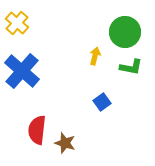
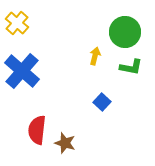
blue square: rotated 12 degrees counterclockwise
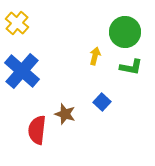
brown star: moved 29 px up
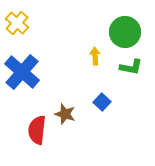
yellow arrow: rotated 18 degrees counterclockwise
blue cross: moved 1 px down
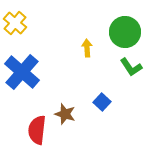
yellow cross: moved 2 px left
yellow arrow: moved 8 px left, 8 px up
green L-shape: rotated 45 degrees clockwise
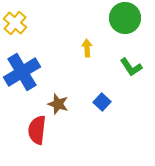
green circle: moved 14 px up
blue cross: rotated 18 degrees clockwise
brown star: moved 7 px left, 10 px up
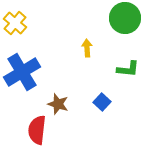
green L-shape: moved 3 px left, 2 px down; rotated 50 degrees counterclockwise
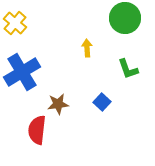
green L-shape: rotated 65 degrees clockwise
brown star: rotated 25 degrees counterclockwise
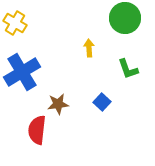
yellow cross: rotated 10 degrees counterclockwise
yellow arrow: moved 2 px right
